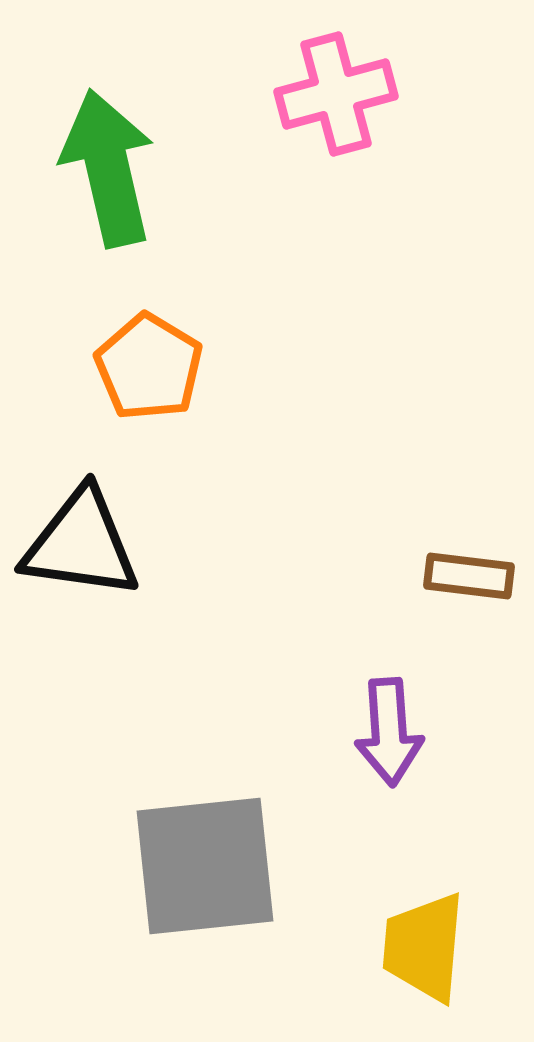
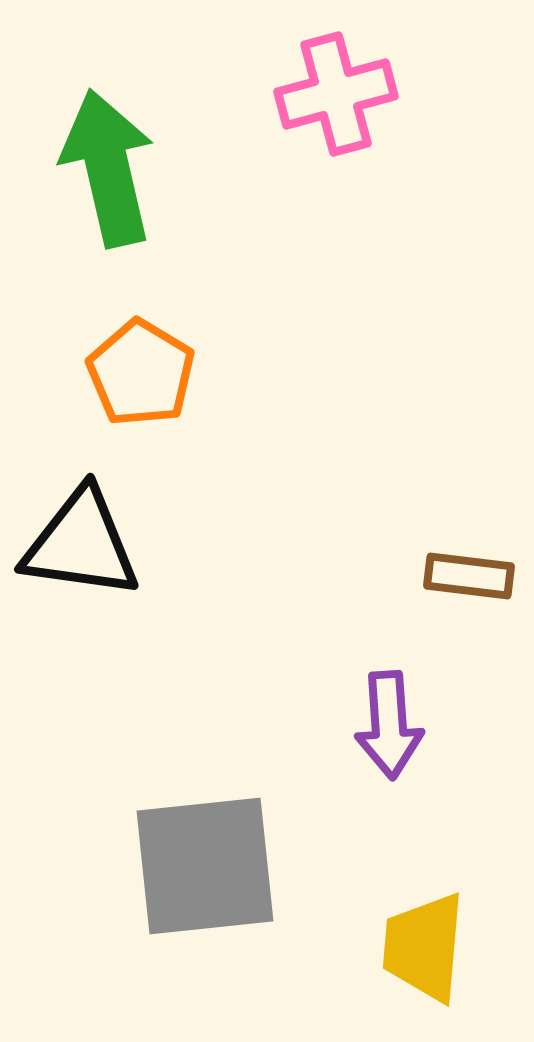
orange pentagon: moved 8 px left, 6 px down
purple arrow: moved 7 px up
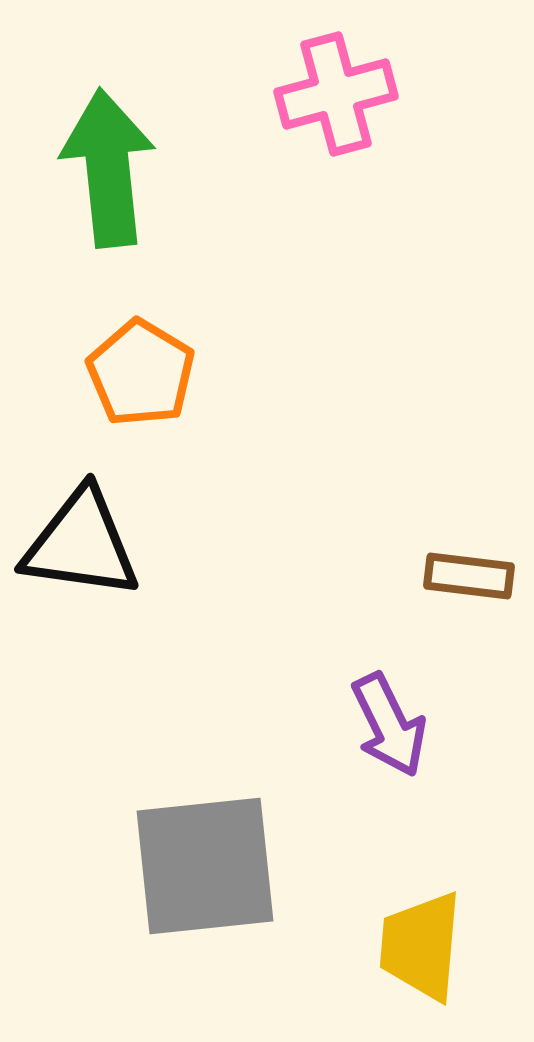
green arrow: rotated 7 degrees clockwise
purple arrow: rotated 22 degrees counterclockwise
yellow trapezoid: moved 3 px left, 1 px up
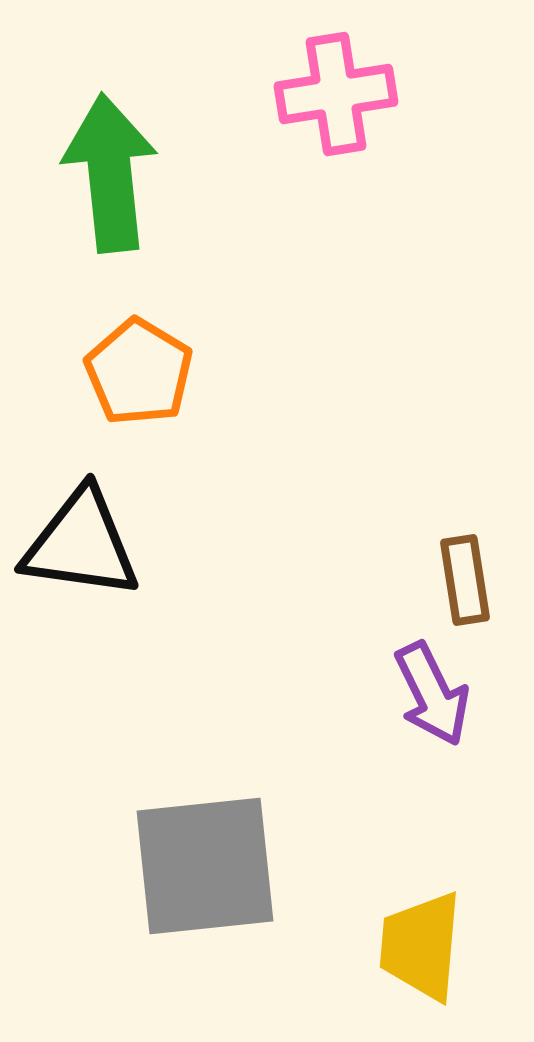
pink cross: rotated 6 degrees clockwise
green arrow: moved 2 px right, 5 px down
orange pentagon: moved 2 px left, 1 px up
brown rectangle: moved 4 px left, 4 px down; rotated 74 degrees clockwise
purple arrow: moved 43 px right, 31 px up
